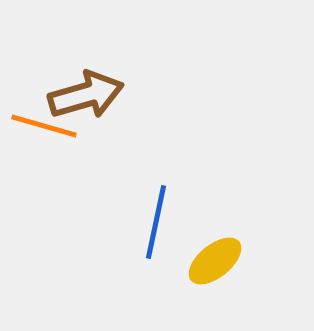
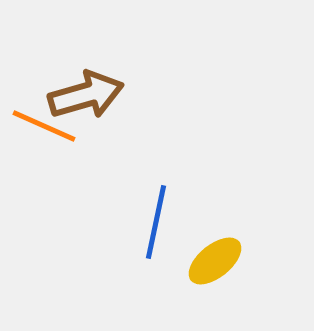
orange line: rotated 8 degrees clockwise
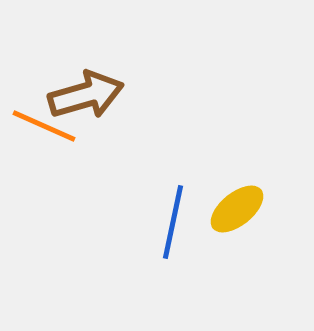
blue line: moved 17 px right
yellow ellipse: moved 22 px right, 52 px up
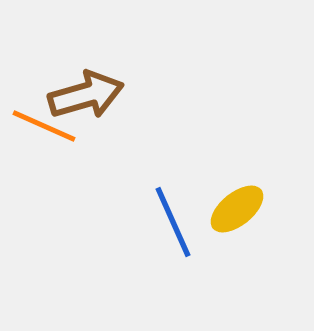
blue line: rotated 36 degrees counterclockwise
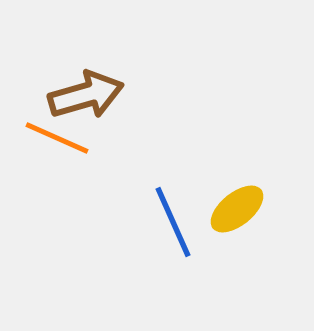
orange line: moved 13 px right, 12 px down
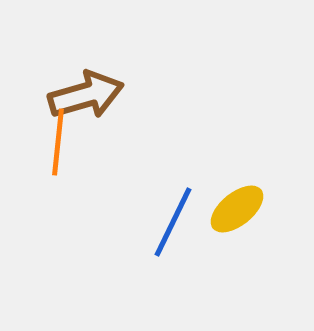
orange line: moved 1 px right, 4 px down; rotated 72 degrees clockwise
blue line: rotated 50 degrees clockwise
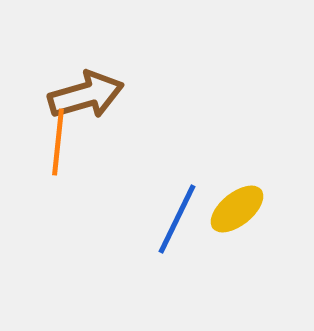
blue line: moved 4 px right, 3 px up
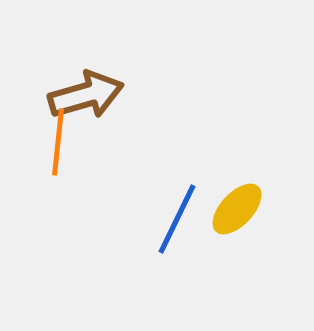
yellow ellipse: rotated 8 degrees counterclockwise
